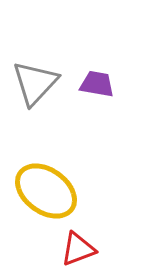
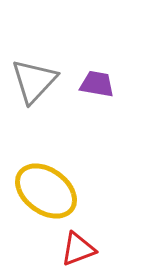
gray triangle: moved 1 px left, 2 px up
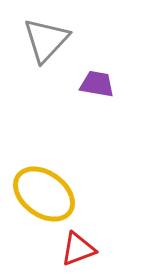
gray triangle: moved 12 px right, 41 px up
yellow ellipse: moved 2 px left, 3 px down
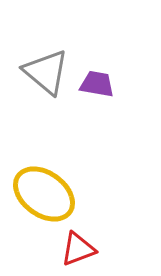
gray triangle: moved 32 px down; rotated 33 degrees counterclockwise
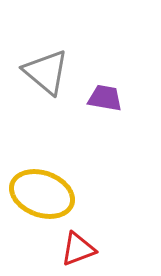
purple trapezoid: moved 8 px right, 14 px down
yellow ellipse: moved 2 px left; rotated 16 degrees counterclockwise
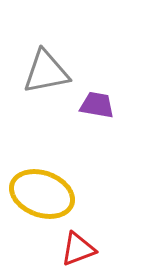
gray triangle: rotated 51 degrees counterclockwise
purple trapezoid: moved 8 px left, 7 px down
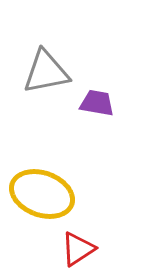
purple trapezoid: moved 2 px up
red triangle: rotated 12 degrees counterclockwise
